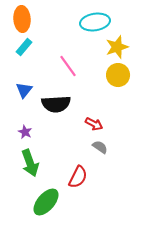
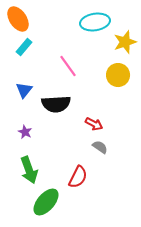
orange ellipse: moved 4 px left; rotated 30 degrees counterclockwise
yellow star: moved 8 px right, 5 px up
green arrow: moved 1 px left, 7 px down
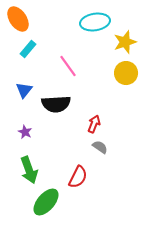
cyan rectangle: moved 4 px right, 2 px down
yellow circle: moved 8 px right, 2 px up
red arrow: rotated 96 degrees counterclockwise
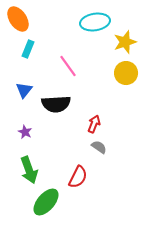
cyan rectangle: rotated 18 degrees counterclockwise
gray semicircle: moved 1 px left
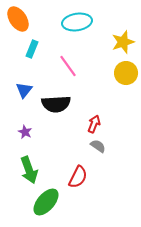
cyan ellipse: moved 18 px left
yellow star: moved 2 px left
cyan rectangle: moved 4 px right
gray semicircle: moved 1 px left, 1 px up
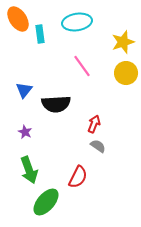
cyan rectangle: moved 8 px right, 15 px up; rotated 30 degrees counterclockwise
pink line: moved 14 px right
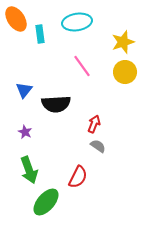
orange ellipse: moved 2 px left
yellow circle: moved 1 px left, 1 px up
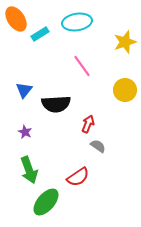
cyan rectangle: rotated 66 degrees clockwise
yellow star: moved 2 px right
yellow circle: moved 18 px down
red arrow: moved 6 px left
red semicircle: rotated 30 degrees clockwise
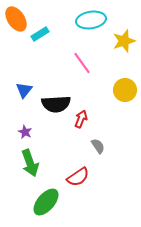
cyan ellipse: moved 14 px right, 2 px up
yellow star: moved 1 px left, 1 px up
pink line: moved 3 px up
red arrow: moved 7 px left, 5 px up
gray semicircle: rotated 21 degrees clockwise
green arrow: moved 1 px right, 7 px up
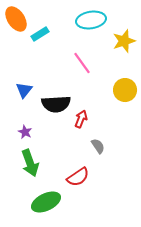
green ellipse: rotated 24 degrees clockwise
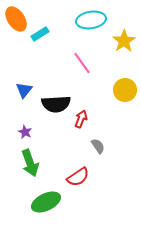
yellow star: rotated 15 degrees counterclockwise
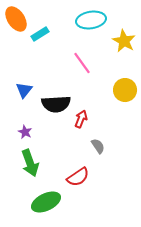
yellow star: rotated 10 degrees counterclockwise
